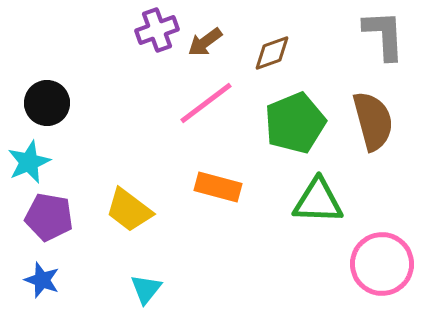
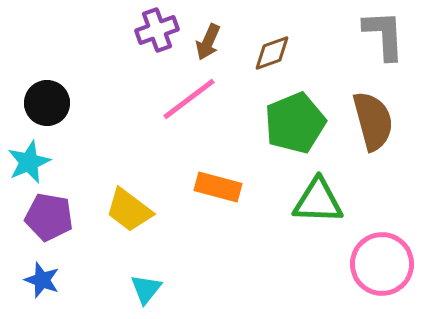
brown arrow: moved 3 px right; rotated 30 degrees counterclockwise
pink line: moved 17 px left, 4 px up
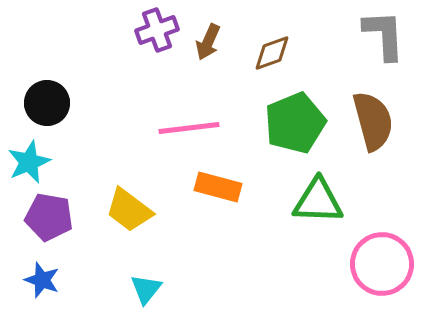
pink line: moved 29 px down; rotated 30 degrees clockwise
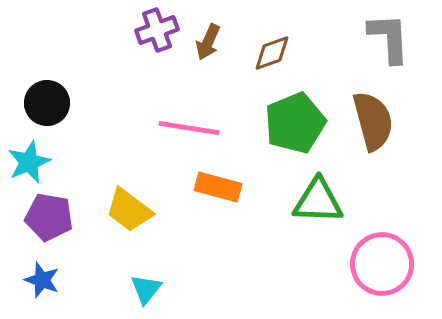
gray L-shape: moved 5 px right, 3 px down
pink line: rotated 16 degrees clockwise
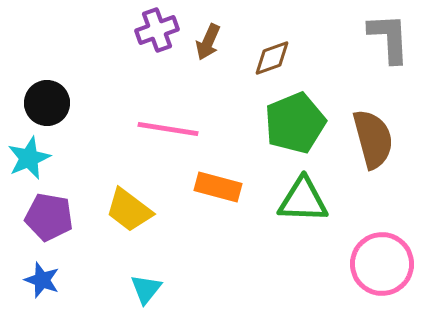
brown diamond: moved 5 px down
brown semicircle: moved 18 px down
pink line: moved 21 px left, 1 px down
cyan star: moved 4 px up
green triangle: moved 15 px left, 1 px up
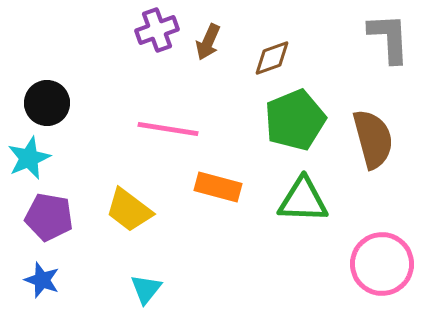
green pentagon: moved 3 px up
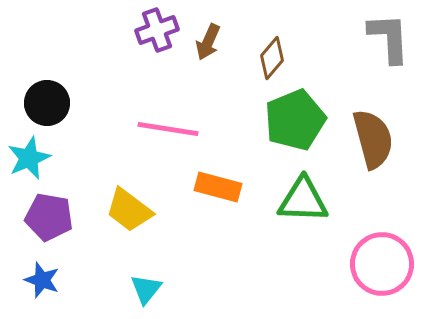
brown diamond: rotated 30 degrees counterclockwise
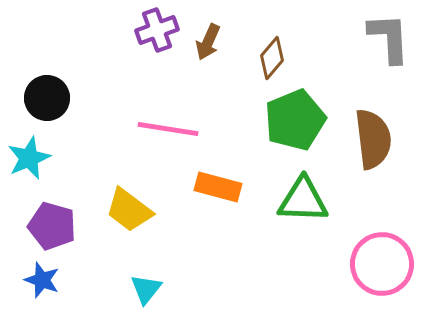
black circle: moved 5 px up
brown semicircle: rotated 8 degrees clockwise
purple pentagon: moved 3 px right, 9 px down; rotated 6 degrees clockwise
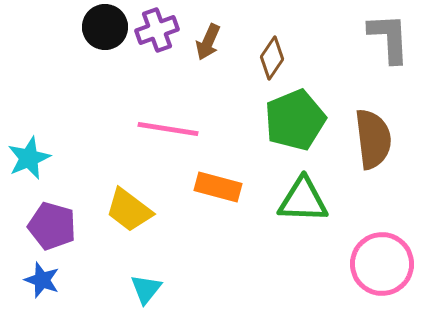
brown diamond: rotated 6 degrees counterclockwise
black circle: moved 58 px right, 71 px up
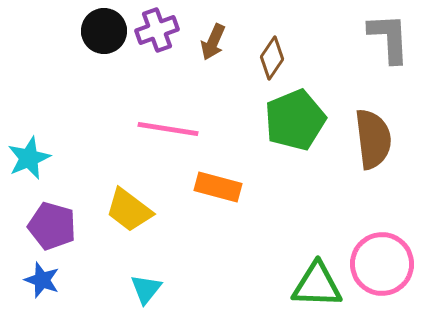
black circle: moved 1 px left, 4 px down
brown arrow: moved 5 px right
green triangle: moved 14 px right, 85 px down
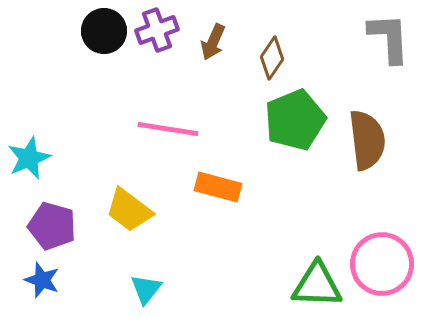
brown semicircle: moved 6 px left, 1 px down
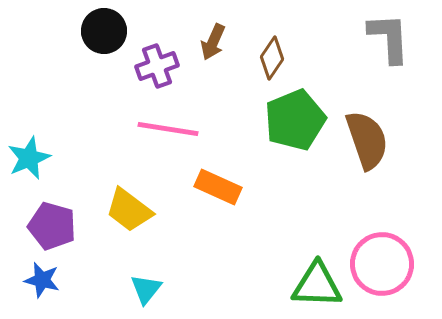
purple cross: moved 36 px down
brown semicircle: rotated 12 degrees counterclockwise
orange rectangle: rotated 9 degrees clockwise
blue star: rotated 6 degrees counterclockwise
